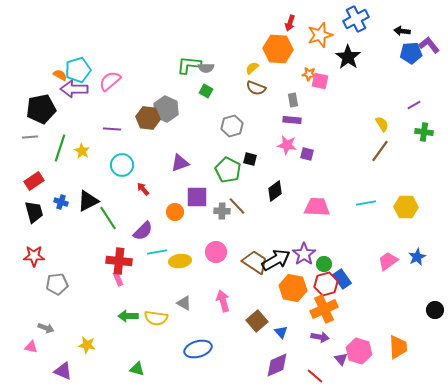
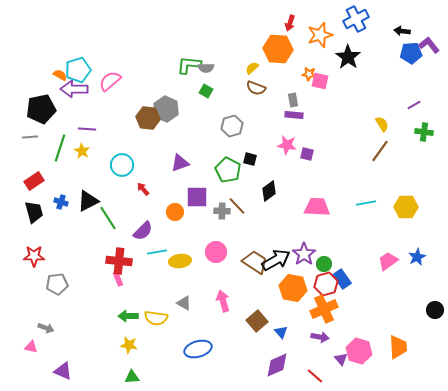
purple rectangle at (292, 120): moved 2 px right, 5 px up
purple line at (112, 129): moved 25 px left
black diamond at (275, 191): moved 6 px left
yellow star at (87, 345): moved 42 px right
green triangle at (137, 369): moved 5 px left, 8 px down; rotated 21 degrees counterclockwise
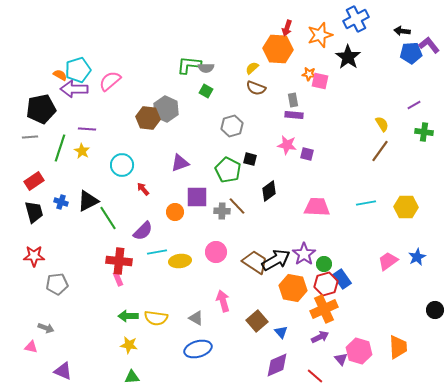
red arrow at (290, 23): moved 3 px left, 5 px down
gray triangle at (184, 303): moved 12 px right, 15 px down
purple arrow at (320, 337): rotated 36 degrees counterclockwise
